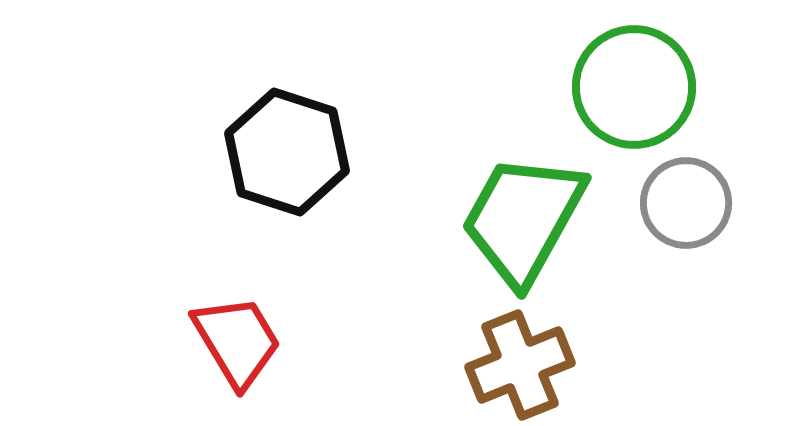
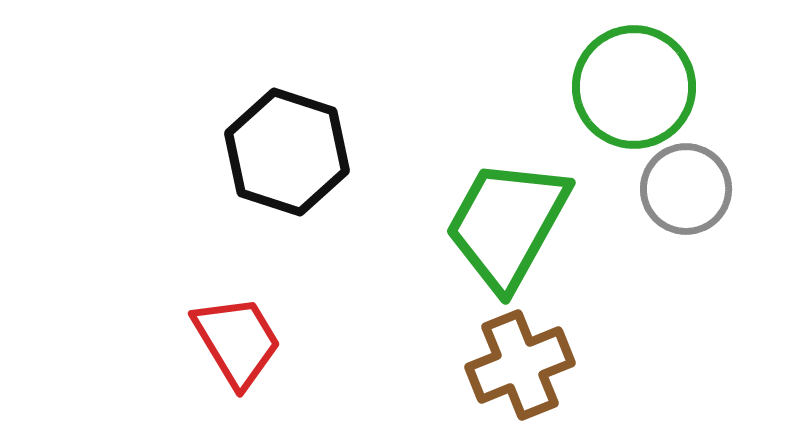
gray circle: moved 14 px up
green trapezoid: moved 16 px left, 5 px down
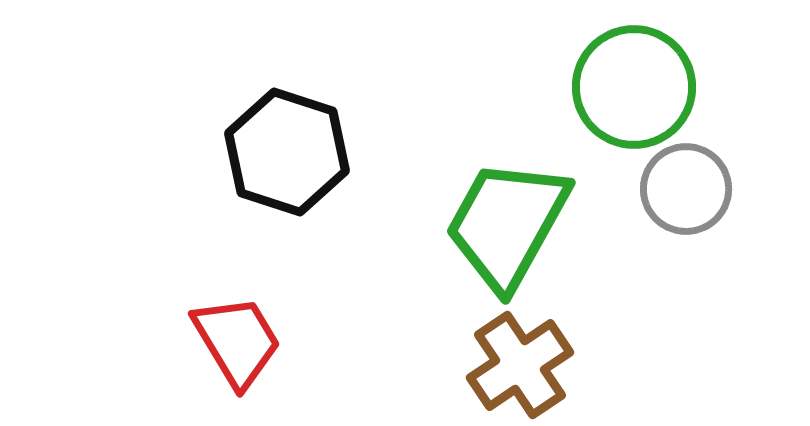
brown cross: rotated 12 degrees counterclockwise
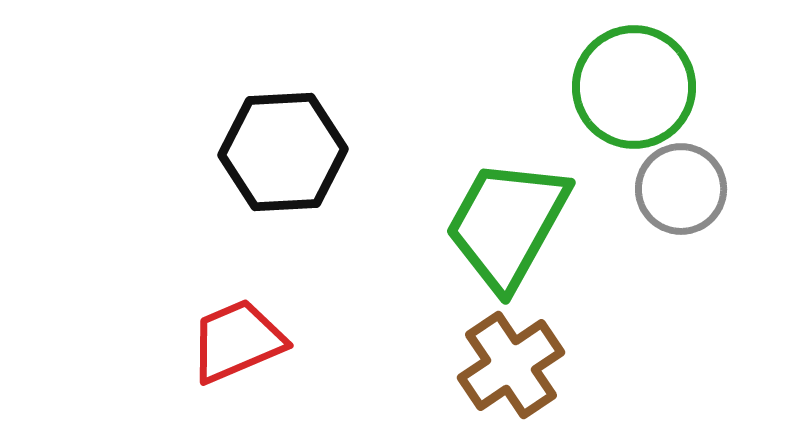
black hexagon: moved 4 px left; rotated 21 degrees counterclockwise
gray circle: moved 5 px left
red trapezoid: rotated 82 degrees counterclockwise
brown cross: moved 9 px left
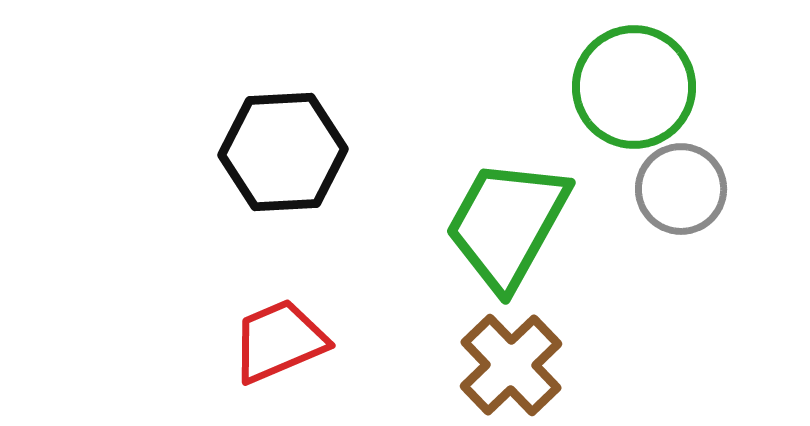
red trapezoid: moved 42 px right
brown cross: rotated 10 degrees counterclockwise
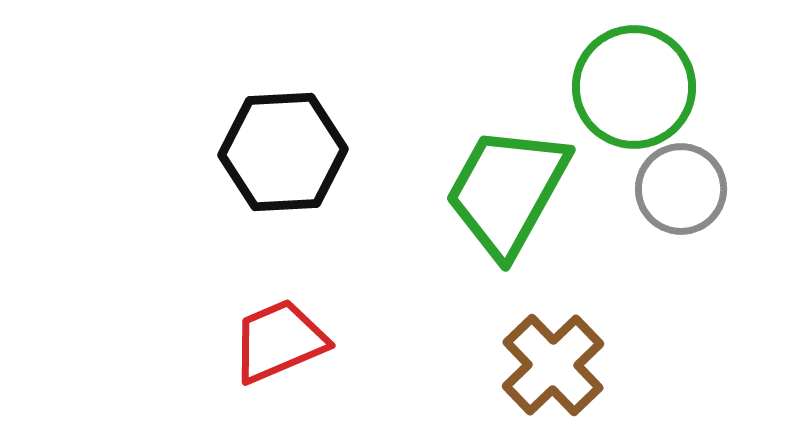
green trapezoid: moved 33 px up
brown cross: moved 42 px right
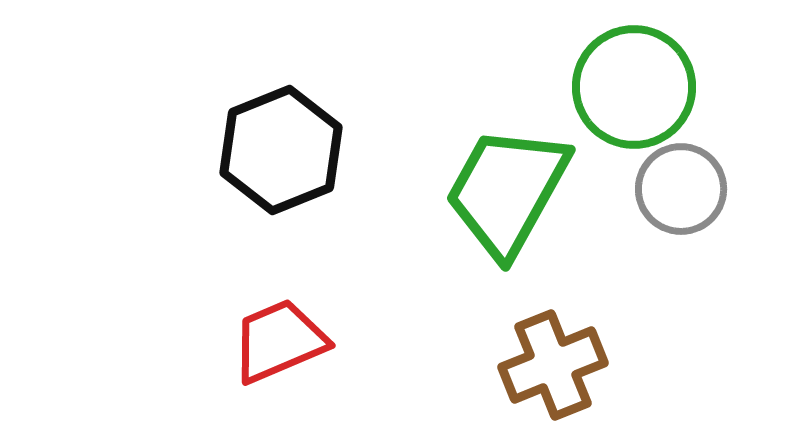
black hexagon: moved 2 px left, 2 px up; rotated 19 degrees counterclockwise
brown cross: rotated 22 degrees clockwise
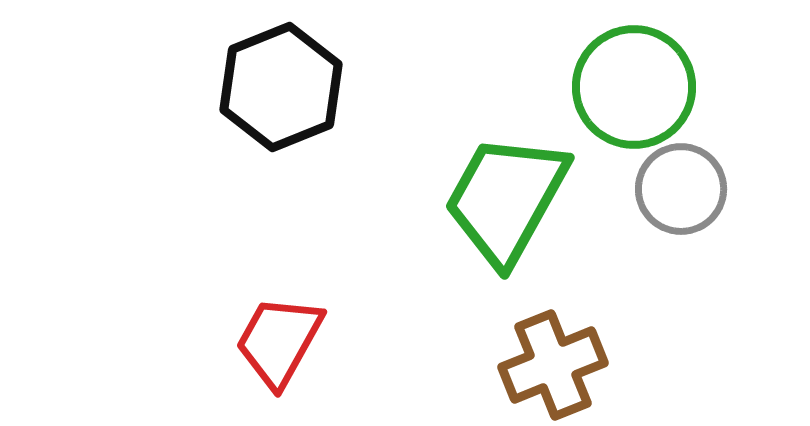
black hexagon: moved 63 px up
green trapezoid: moved 1 px left, 8 px down
red trapezoid: rotated 38 degrees counterclockwise
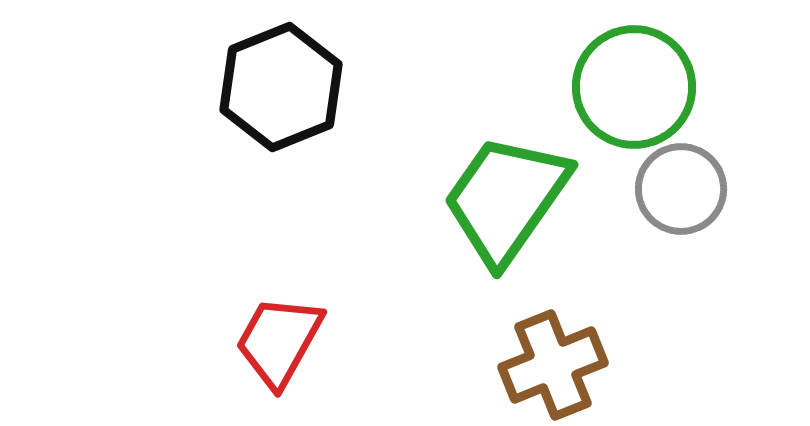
green trapezoid: rotated 6 degrees clockwise
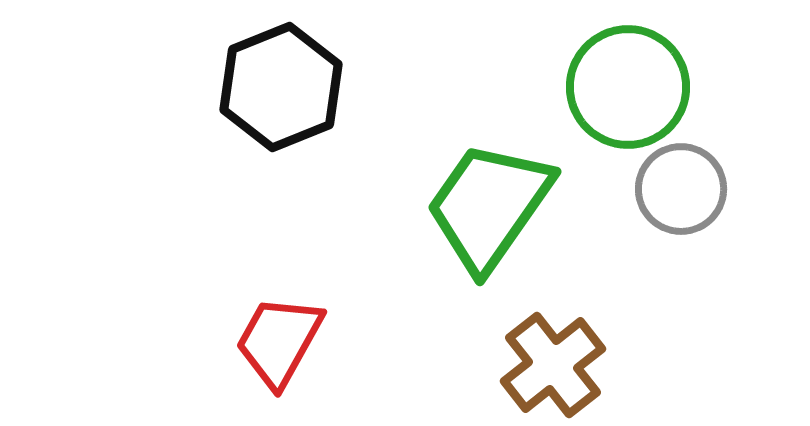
green circle: moved 6 px left
green trapezoid: moved 17 px left, 7 px down
brown cross: rotated 16 degrees counterclockwise
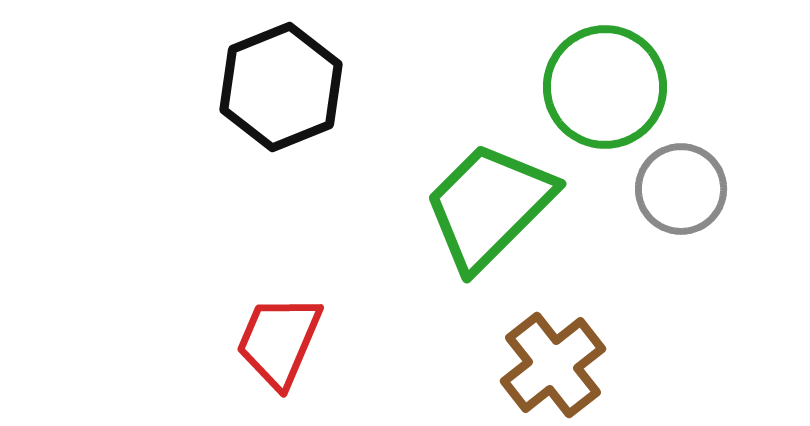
green circle: moved 23 px left
green trapezoid: rotated 10 degrees clockwise
red trapezoid: rotated 6 degrees counterclockwise
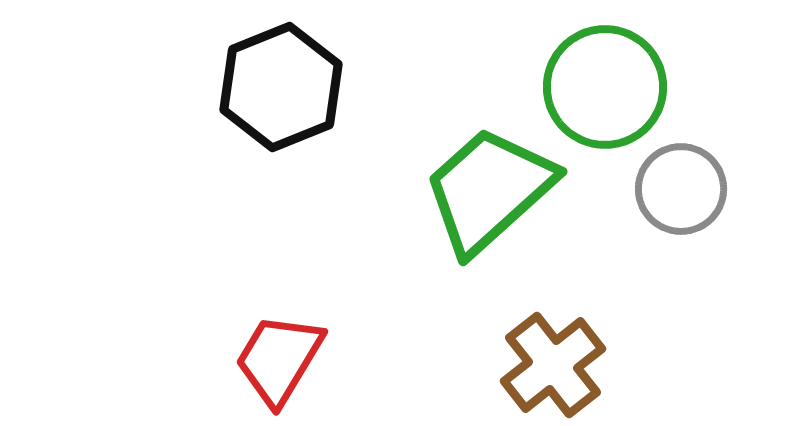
green trapezoid: moved 16 px up; rotated 3 degrees clockwise
red trapezoid: moved 18 px down; rotated 8 degrees clockwise
